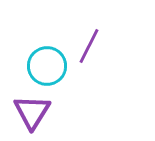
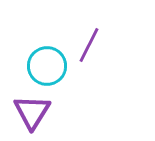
purple line: moved 1 px up
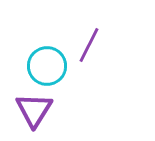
purple triangle: moved 2 px right, 2 px up
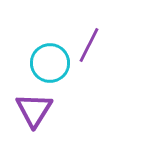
cyan circle: moved 3 px right, 3 px up
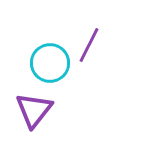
purple triangle: rotated 6 degrees clockwise
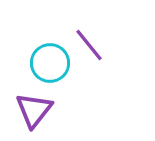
purple line: rotated 66 degrees counterclockwise
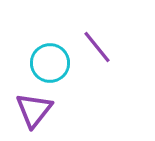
purple line: moved 8 px right, 2 px down
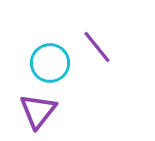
purple triangle: moved 4 px right, 1 px down
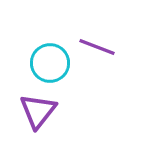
purple line: rotated 30 degrees counterclockwise
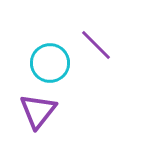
purple line: moved 1 px left, 2 px up; rotated 24 degrees clockwise
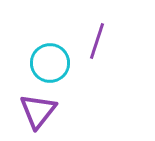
purple line: moved 1 px right, 4 px up; rotated 63 degrees clockwise
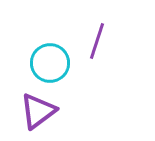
purple triangle: rotated 15 degrees clockwise
